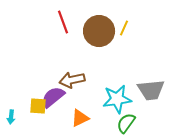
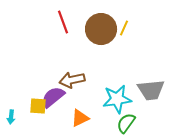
brown circle: moved 2 px right, 2 px up
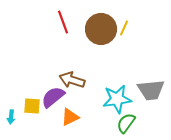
brown arrow: rotated 30 degrees clockwise
yellow square: moved 6 px left
orange triangle: moved 10 px left, 1 px up
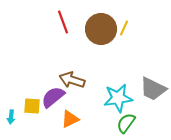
gray trapezoid: moved 2 px right, 1 px up; rotated 32 degrees clockwise
cyan star: moved 1 px right, 1 px up
orange triangle: moved 2 px down
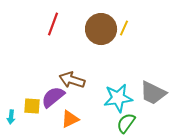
red line: moved 10 px left, 2 px down; rotated 40 degrees clockwise
gray trapezoid: moved 4 px down
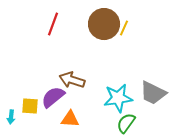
brown circle: moved 3 px right, 5 px up
yellow square: moved 2 px left
orange triangle: rotated 30 degrees clockwise
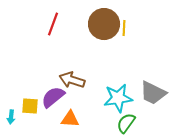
yellow line: rotated 21 degrees counterclockwise
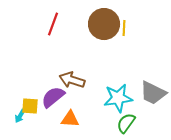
cyan arrow: moved 9 px right, 1 px up; rotated 24 degrees clockwise
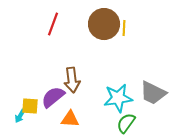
brown arrow: rotated 115 degrees counterclockwise
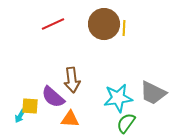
red line: rotated 45 degrees clockwise
purple semicircle: rotated 100 degrees counterclockwise
